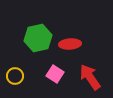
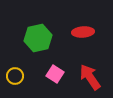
red ellipse: moved 13 px right, 12 px up
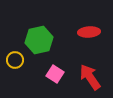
red ellipse: moved 6 px right
green hexagon: moved 1 px right, 2 px down
yellow circle: moved 16 px up
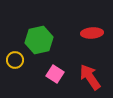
red ellipse: moved 3 px right, 1 px down
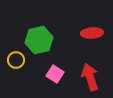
yellow circle: moved 1 px right
red arrow: rotated 16 degrees clockwise
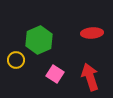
green hexagon: rotated 12 degrees counterclockwise
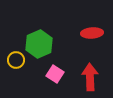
green hexagon: moved 4 px down
red arrow: rotated 16 degrees clockwise
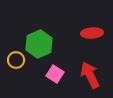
red arrow: moved 2 px up; rotated 24 degrees counterclockwise
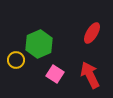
red ellipse: rotated 55 degrees counterclockwise
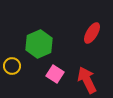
yellow circle: moved 4 px left, 6 px down
red arrow: moved 3 px left, 5 px down
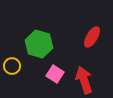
red ellipse: moved 4 px down
green hexagon: rotated 20 degrees counterclockwise
red arrow: moved 3 px left; rotated 8 degrees clockwise
